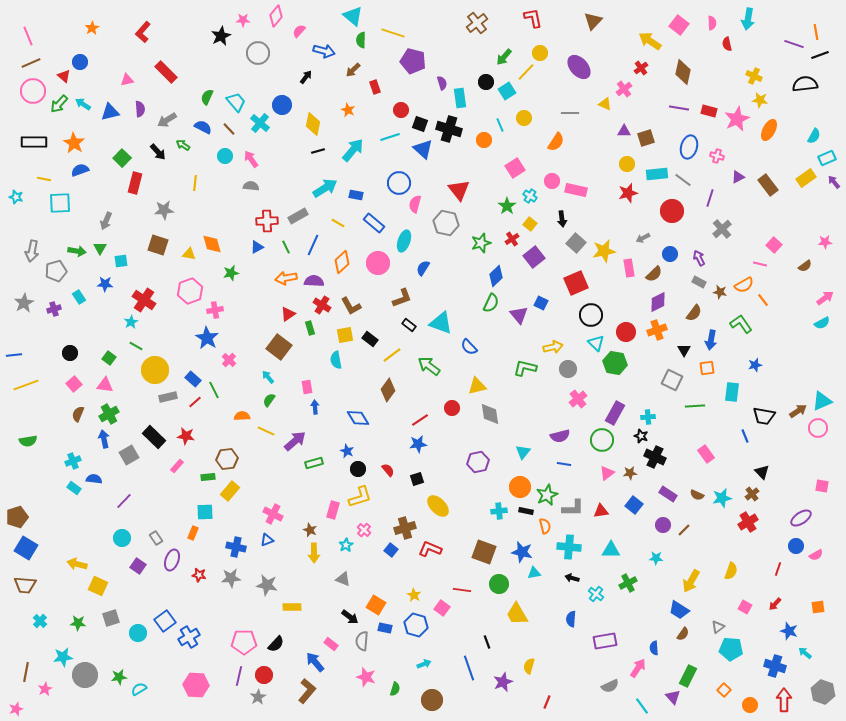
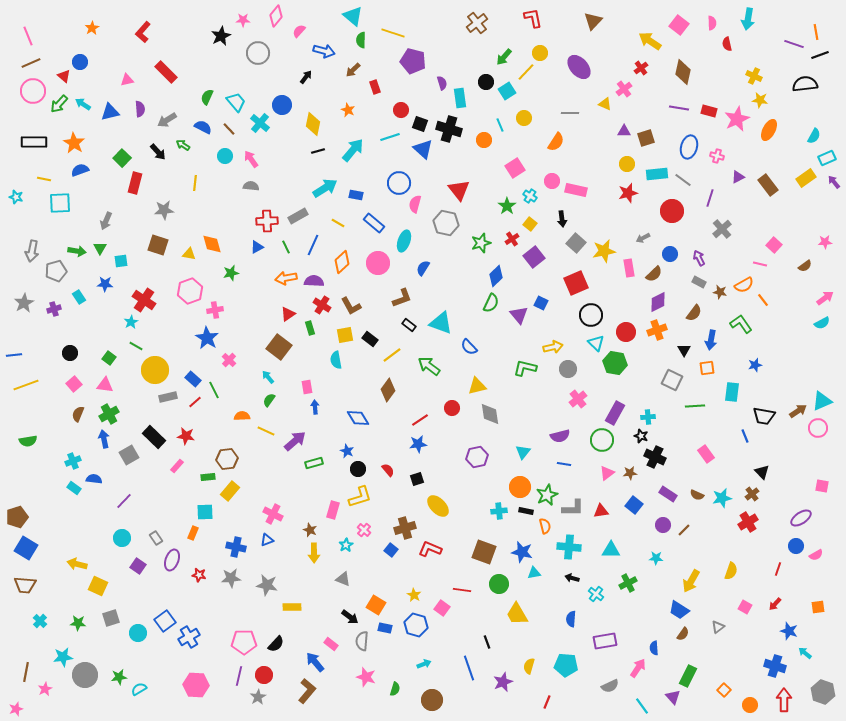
purple hexagon at (478, 462): moved 1 px left, 5 px up
cyan pentagon at (731, 649): moved 165 px left, 16 px down
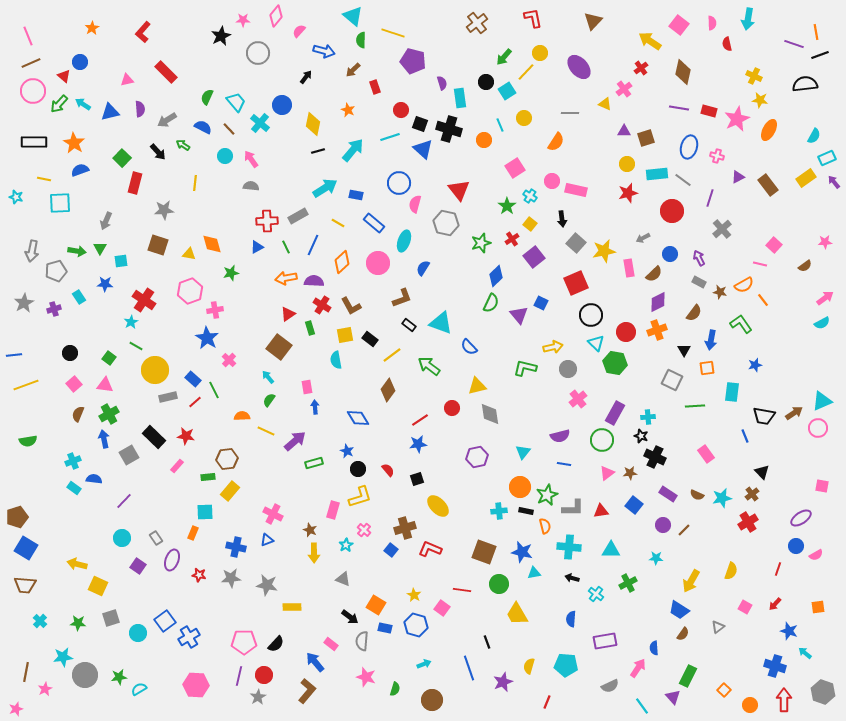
brown arrow at (798, 411): moved 4 px left, 2 px down
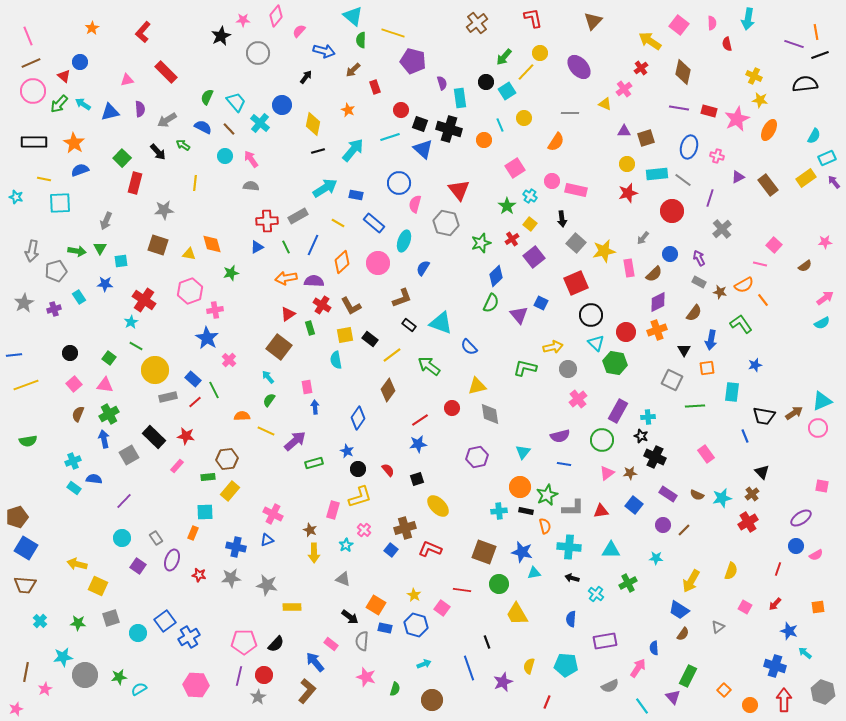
gray arrow at (643, 238): rotated 24 degrees counterclockwise
purple rectangle at (615, 413): moved 3 px right, 2 px up
blue diamond at (358, 418): rotated 65 degrees clockwise
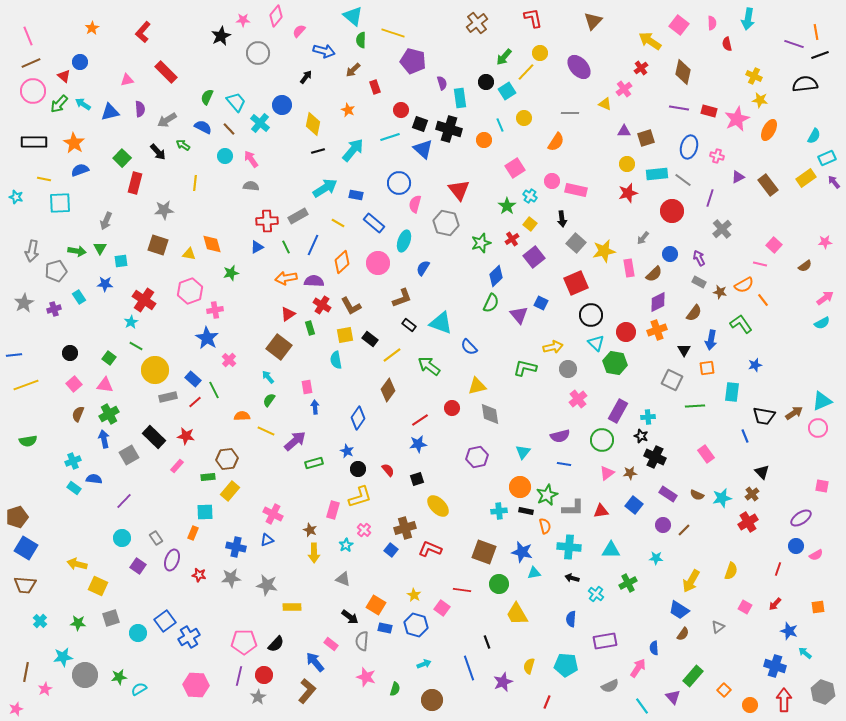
green rectangle at (688, 676): moved 5 px right; rotated 15 degrees clockwise
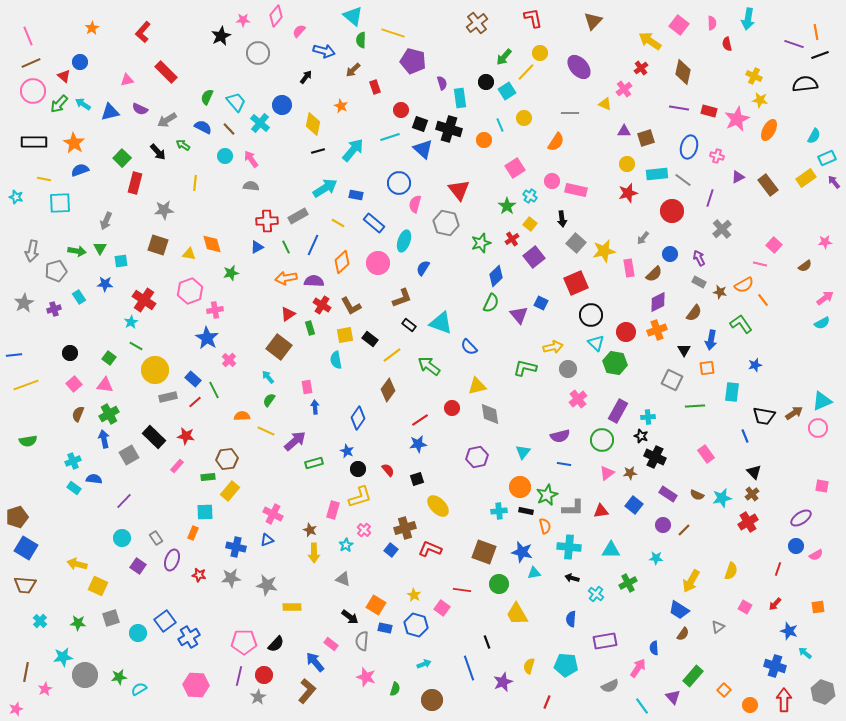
purple semicircle at (140, 109): rotated 119 degrees clockwise
orange star at (348, 110): moved 7 px left, 4 px up
black triangle at (762, 472): moved 8 px left
